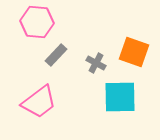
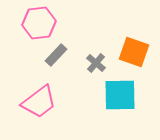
pink hexagon: moved 2 px right, 1 px down; rotated 12 degrees counterclockwise
gray cross: rotated 12 degrees clockwise
cyan square: moved 2 px up
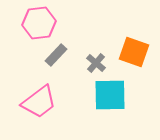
cyan square: moved 10 px left
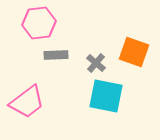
gray rectangle: rotated 45 degrees clockwise
cyan square: moved 4 px left, 1 px down; rotated 12 degrees clockwise
pink trapezoid: moved 12 px left
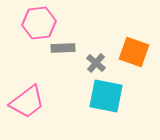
gray rectangle: moved 7 px right, 7 px up
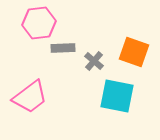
gray cross: moved 2 px left, 2 px up
cyan square: moved 11 px right
pink trapezoid: moved 3 px right, 5 px up
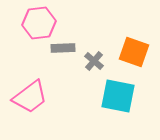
cyan square: moved 1 px right
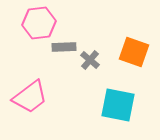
gray rectangle: moved 1 px right, 1 px up
gray cross: moved 4 px left, 1 px up
cyan square: moved 9 px down
